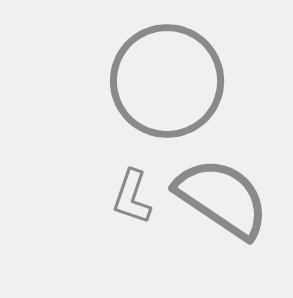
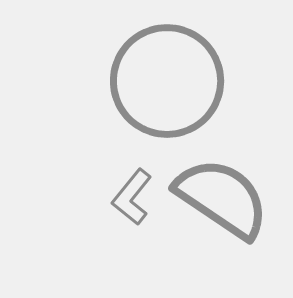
gray L-shape: rotated 20 degrees clockwise
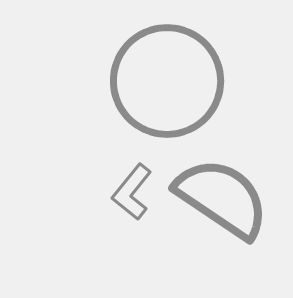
gray L-shape: moved 5 px up
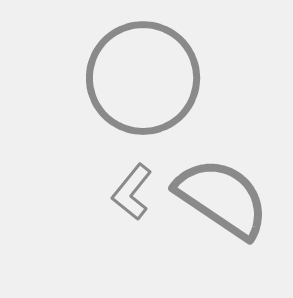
gray circle: moved 24 px left, 3 px up
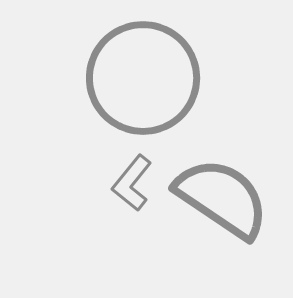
gray L-shape: moved 9 px up
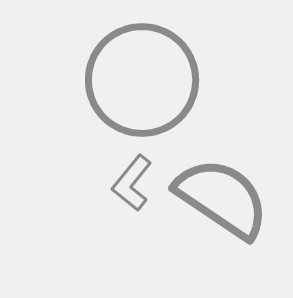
gray circle: moved 1 px left, 2 px down
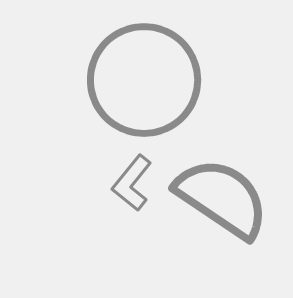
gray circle: moved 2 px right
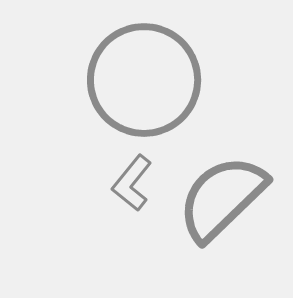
gray semicircle: rotated 78 degrees counterclockwise
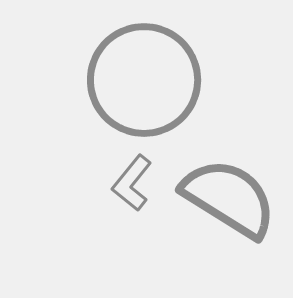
gray semicircle: moved 7 px right; rotated 76 degrees clockwise
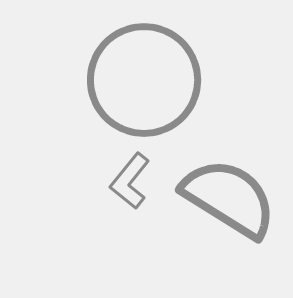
gray L-shape: moved 2 px left, 2 px up
